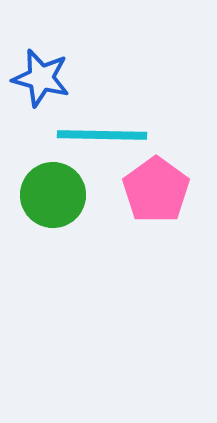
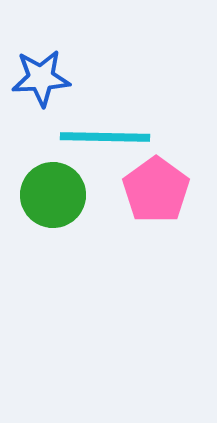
blue star: rotated 18 degrees counterclockwise
cyan line: moved 3 px right, 2 px down
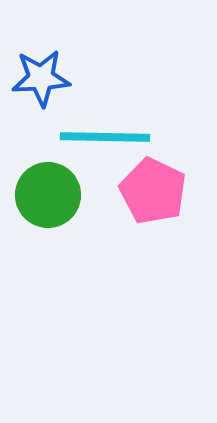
pink pentagon: moved 3 px left, 1 px down; rotated 10 degrees counterclockwise
green circle: moved 5 px left
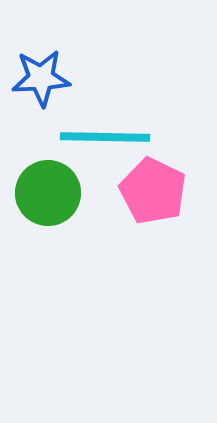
green circle: moved 2 px up
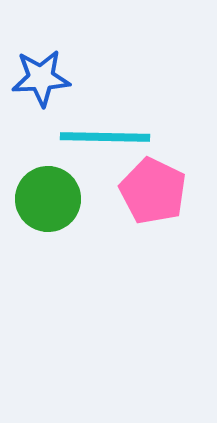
green circle: moved 6 px down
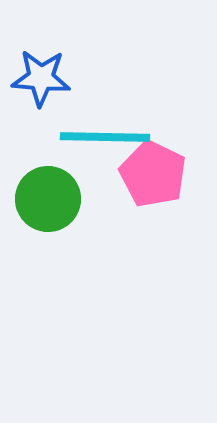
blue star: rotated 8 degrees clockwise
pink pentagon: moved 17 px up
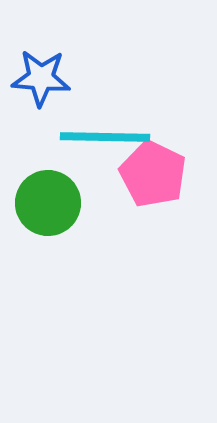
green circle: moved 4 px down
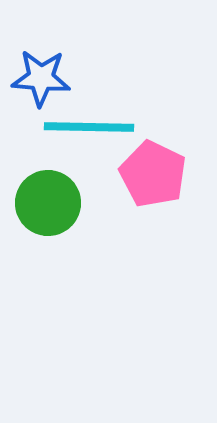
cyan line: moved 16 px left, 10 px up
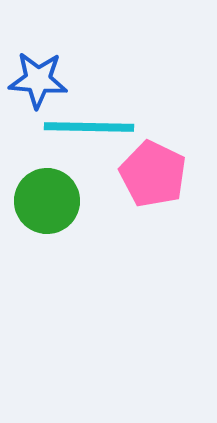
blue star: moved 3 px left, 2 px down
green circle: moved 1 px left, 2 px up
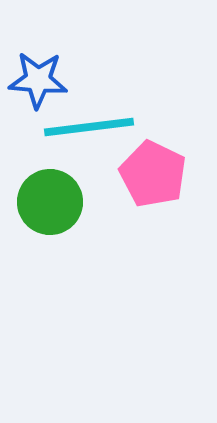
cyan line: rotated 8 degrees counterclockwise
green circle: moved 3 px right, 1 px down
